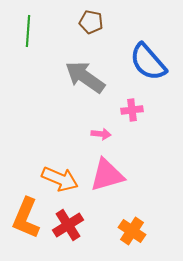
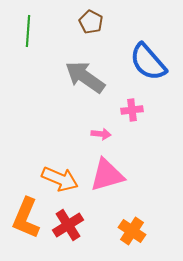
brown pentagon: rotated 15 degrees clockwise
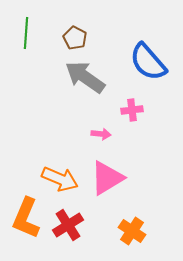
brown pentagon: moved 16 px left, 16 px down
green line: moved 2 px left, 2 px down
pink triangle: moved 3 px down; rotated 15 degrees counterclockwise
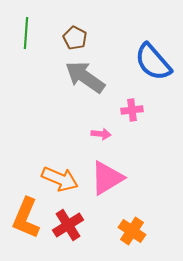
blue semicircle: moved 5 px right
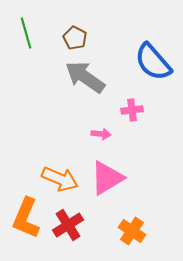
green line: rotated 20 degrees counterclockwise
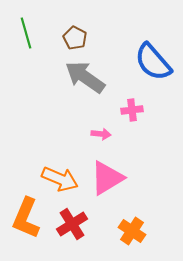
red cross: moved 4 px right, 1 px up
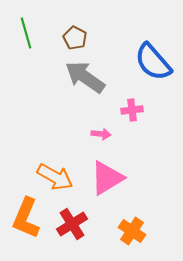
orange arrow: moved 5 px left, 2 px up; rotated 6 degrees clockwise
